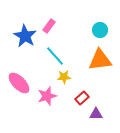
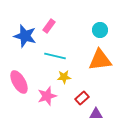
blue star: rotated 15 degrees counterclockwise
cyan line: rotated 35 degrees counterclockwise
pink ellipse: moved 1 px up; rotated 15 degrees clockwise
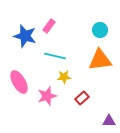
purple triangle: moved 13 px right, 7 px down
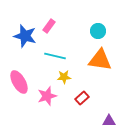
cyan circle: moved 2 px left, 1 px down
orange triangle: rotated 15 degrees clockwise
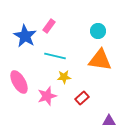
blue star: rotated 15 degrees clockwise
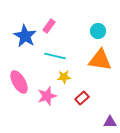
purple triangle: moved 1 px right, 1 px down
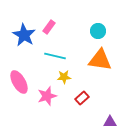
pink rectangle: moved 1 px down
blue star: moved 1 px left, 1 px up
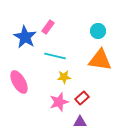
pink rectangle: moved 1 px left
blue star: moved 1 px right, 2 px down
pink star: moved 12 px right, 6 px down
purple triangle: moved 30 px left
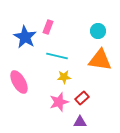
pink rectangle: rotated 16 degrees counterclockwise
cyan line: moved 2 px right
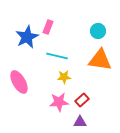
blue star: moved 2 px right; rotated 15 degrees clockwise
red rectangle: moved 2 px down
pink star: rotated 12 degrees clockwise
